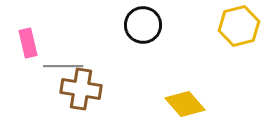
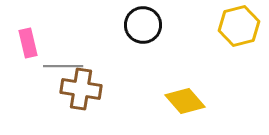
yellow diamond: moved 3 px up
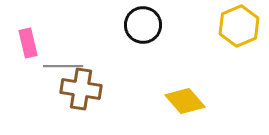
yellow hexagon: rotated 9 degrees counterclockwise
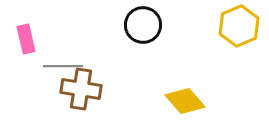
pink rectangle: moved 2 px left, 4 px up
